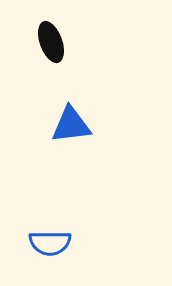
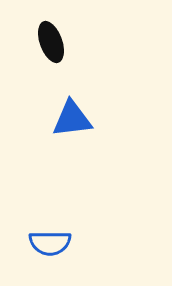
blue triangle: moved 1 px right, 6 px up
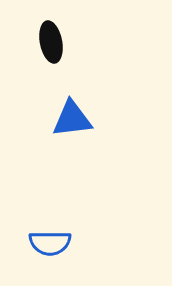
black ellipse: rotated 9 degrees clockwise
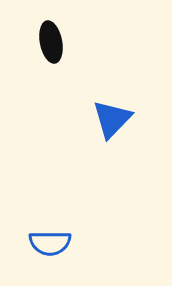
blue triangle: moved 40 px right; rotated 39 degrees counterclockwise
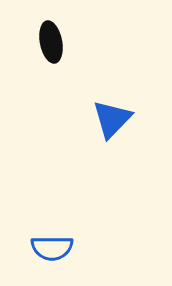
blue semicircle: moved 2 px right, 5 px down
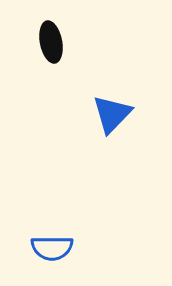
blue triangle: moved 5 px up
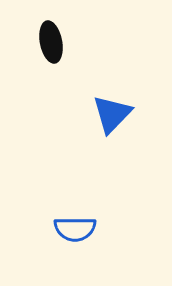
blue semicircle: moved 23 px right, 19 px up
